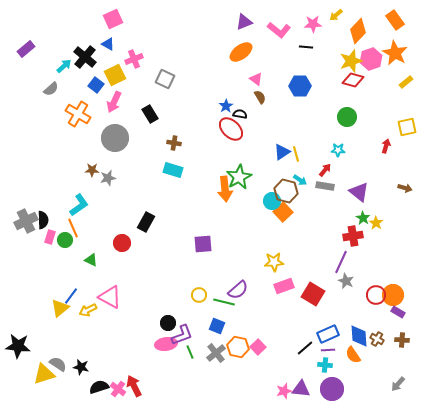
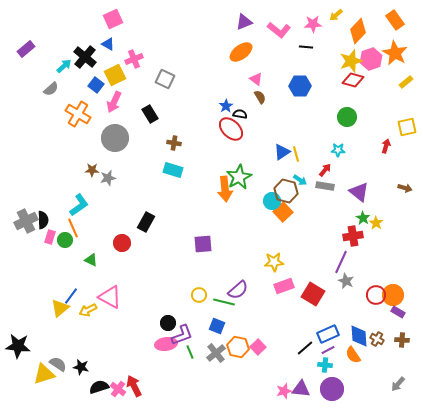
purple line at (328, 350): rotated 24 degrees counterclockwise
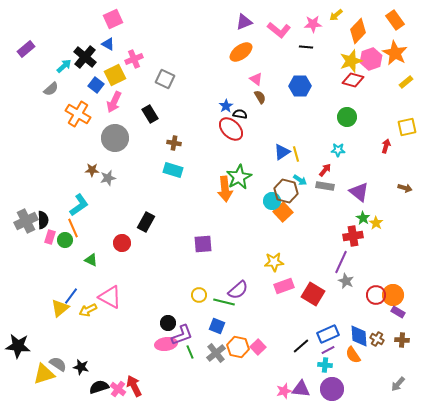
black line at (305, 348): moved 4 px left, 2 px up
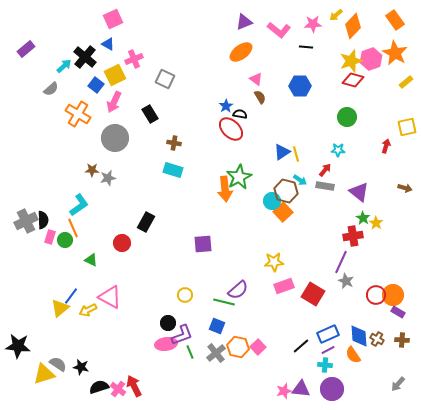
orange diamond at (358, 31): moved 5 px left, 5 px up
yellow circle at (199, 295): moved 14 px left
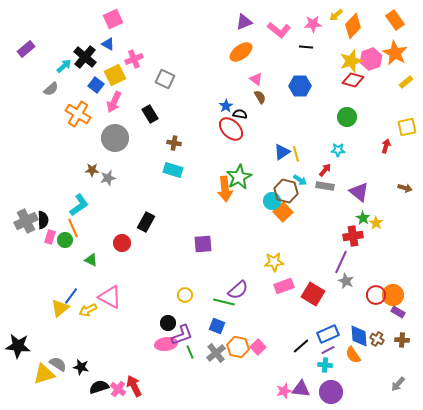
purple circle at (332, 389): moved 1 px left, 3 px down
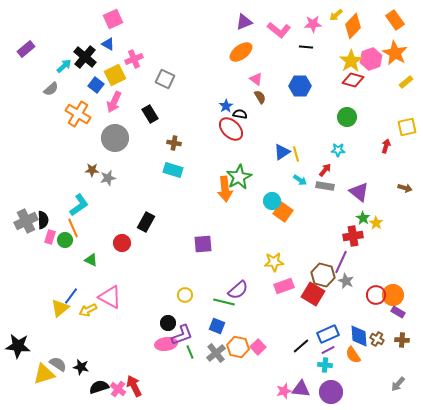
yellow star at (351, 61): rotated 15 degrees counterclockwise
brown hexagon at (286, 191): moved 37 px right, 84 px down
orange square at (283, 212): rotated 12 degrees counterclockwise
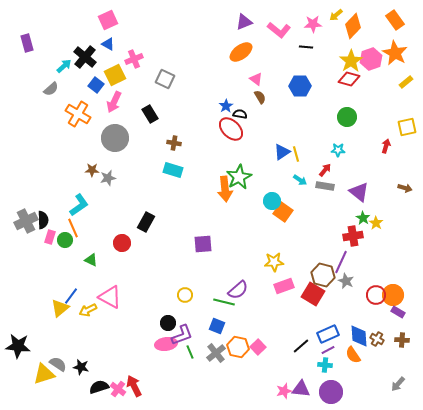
pink square at (113, 19): moved 5 px left, 1 px down
purple rectangle at (26, 49): moved 1 px right, 6 px up; rotated 66 degrees counterclockwise
red diamond at (353, 80): moved 4 px left, 1 px up
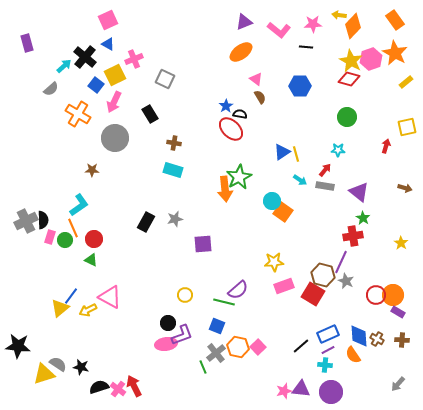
yellow arrow at (336, 15): moved 3 px right; rotated 48 degrees clockwise
yellow star at (351, 61): rotated 10 degrees counterclockwise
gray star at (108, 178): moved 67 px right, 41 px down
yellow star at (376, 223): moved 25 px right, 20 px down
red circle at (122, 243): moved 28 px left, 4 px up
green line at (190, 352): moved 13 px right, 15 px down
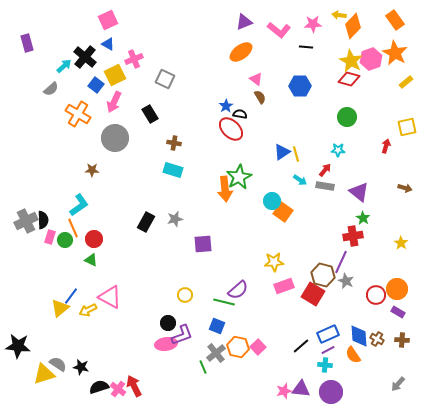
orange circle at (393, 295): moved 4 px right, 6 px up
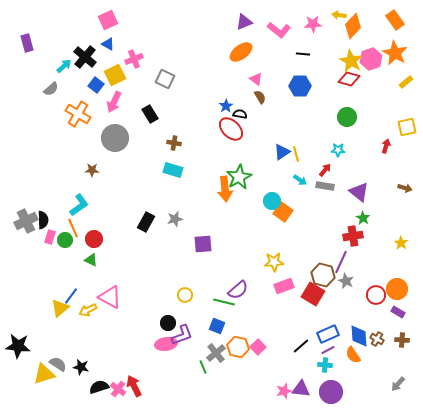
black line at (306, 47): moved 3 px left, 7 px down
